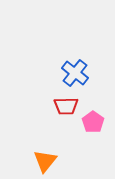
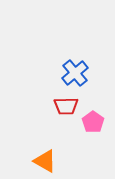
blue cross: rotated 12 degrees clockwise
orange triangle: rotated 40 degrees counterclockwise
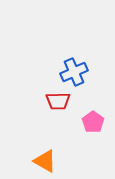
blue cross: moved 1 px left, 1 px up; rotated 16 degrees clockwise
red trapezoid: moved 8 px left, 5 px up
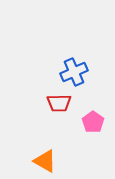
red trapezoid: moved 1 px right, 2 px down
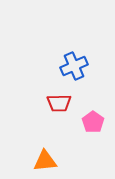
blue cross: moved 6 px up
orange triangle: rotated 35 degrees counterclockwise
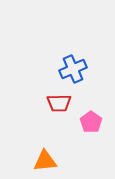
blue cross: moved 1 px left, 3 px down
pink pentagon: moved 2 px left
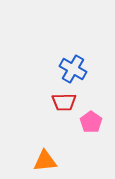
blue cross: rotated 36 degrees counterclockwise
red trapezoid: moved 5 px right, 1 px up
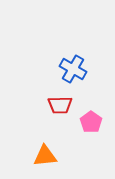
red trapezoid: moved 4 px left, 3 px down
orange triangle: moved 5 px up
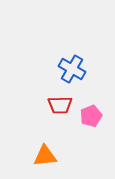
blue cross: moved 1 px left
pink pentagon: moved 6 px up; rotated 15 degrees clockwise
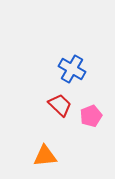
red trapezoid: rotated 135 degrees counterclockwise
